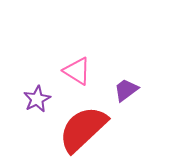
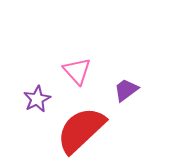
pink triangle: rotated 16 degrees clockwise
red semicircle: moved 2 px left, 1 px down
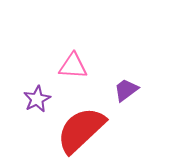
pink triangle: moved 4 px left, 5 px up; rotated 44 degrees counterclockwise
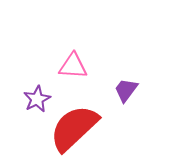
purple trapezoid: rotated 16 degrees counterclockwise
red semicircle: moved 7 px left, 2 px up
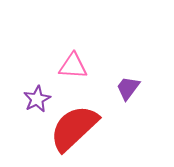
purple trapezoid: moved 2 px right, 2 px up
